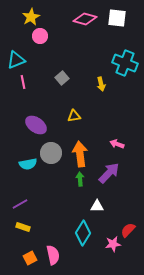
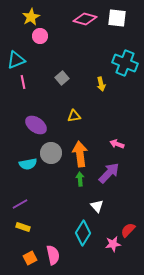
white triangle: rotated 48 degrees clockwise
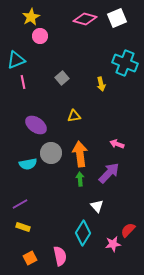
white square: rotated 30 degrees counterclockwise
pink semicircle: moved 7 px right, 1 px down
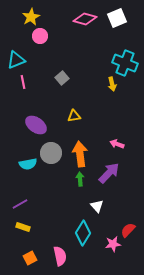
yellow arrow: moved 11 px right
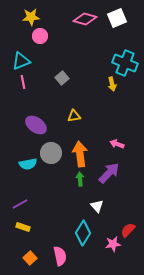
yellow star: rotated 24 degrees clockwise
cyan triangle: moved 5 px right, 1 px down
orange square: rotated 16 degrees counterclockwise
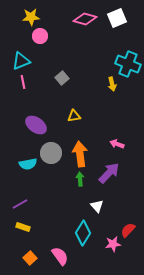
cyan cross: moved 3 px right, 1 px down
pink semicircle: rotated 24 degrees counterclockwise
